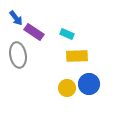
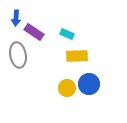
blue arrow: rotated 42 degrees clockwise
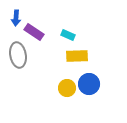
cyan rectangle: moved 1 px right, 1 px down
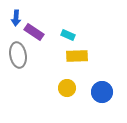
blue circle: moved 13 px right, 8 px down
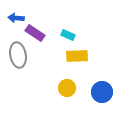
blue arrow: rotated 91 degrees clockwise
purple rectangle: moved 1 px right, 1 px down
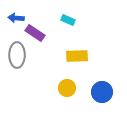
cyan rectangle: moved 15 px up
gray ellipse: moved 1 px left; rotated 10 degrees clockwise
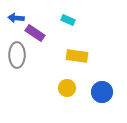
yellow rectangle: rotated 10 degrees clockwise
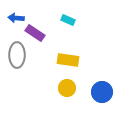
yellow rectangle: moved 9 px left, 4 px down
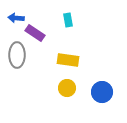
cyan rectangle: rotated 56 degrees clockwise
